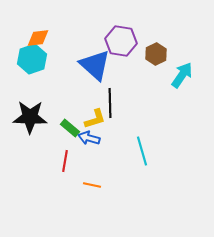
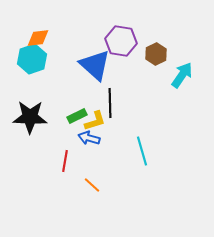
yellow L-shape: moved 2 px down
green rectangle: moved 7 px right, 12 px up; rotated 66 degrees counterclockwise
orange line: rotated 30 degrees clockwise
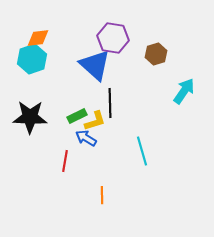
purple hexagon: moved 8 px left, 3 px up
brown hexagon: rotated 10 degrees clockwise
cyan arrow: moved 2 px right, 16 px down
blue arrow: moved 3 px left; rotated 15 degrees clockwise
orange line: moved 10 px right, 10 px down; rotated 48 degrees clockwise
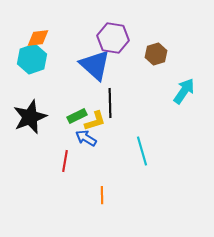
black star: rotated 24 degrees counterclockwise
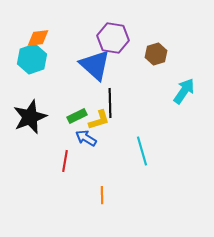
yellow L-shape: moved 4 px right, 1 px up
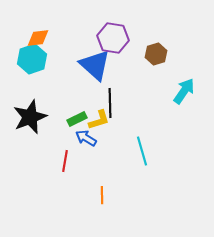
green rectangle: moved 3 px down
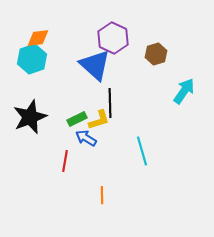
purple hexagon: rotated 16 degrees clockwise
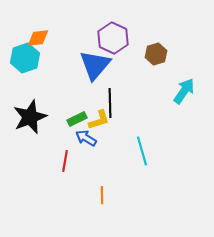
cyan hexagon: moved 7 px left, 1 px up
blue triangle: rotated 28 degrees clockwise
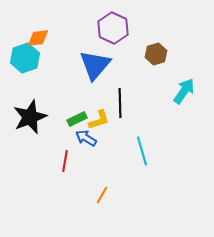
purple hexagon: moved 10 px up
black line: moved 10 px right
orange line: rotated 30 degrees clockwise
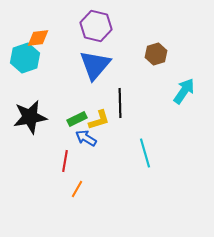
purple hexagon: moved 17 px left, 2 px up; rotated 12 degrees counterclockwise
black star: rotated 12 degrees clockwise
cyan line: moved 3 px right, 2 px down
orange line: moved 25 px left, 6 px up
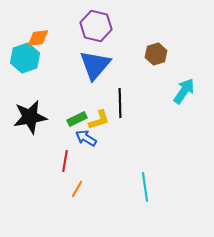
cyan line: moved 34 px down; rotated 8 degrees clockwise
